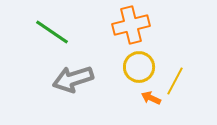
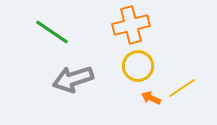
yellow circle: moved 1 px left, 1 px up
yellow line: moved 7 px right, 7 px down; rotated 28 degrees clockwise
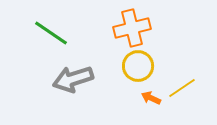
orange cross: moved 1 px right, 3 px down
green line: moved 1 px left, 1 px down
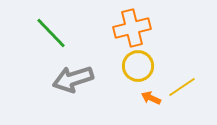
green line: rotated 12 degrees clockwise
yellow line: moved 1 px up
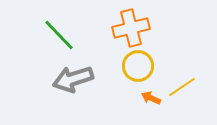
orange cross: moved 1 px left
green line: moved 8 px right, 2 px down
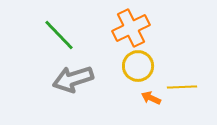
orange cross: rotated 12 degrees counterclockwise
yellow line: rotated 32 degrees clockwise
